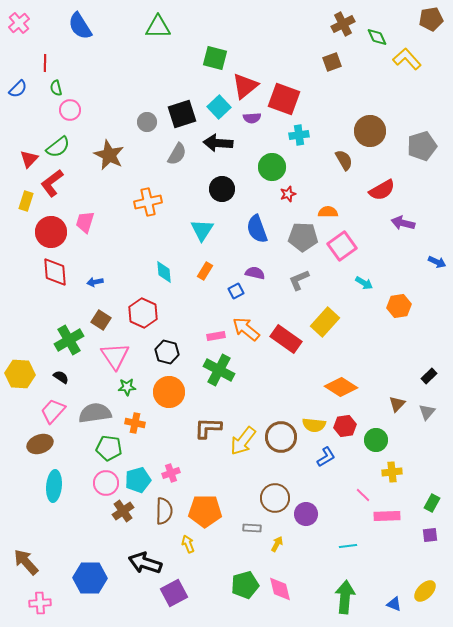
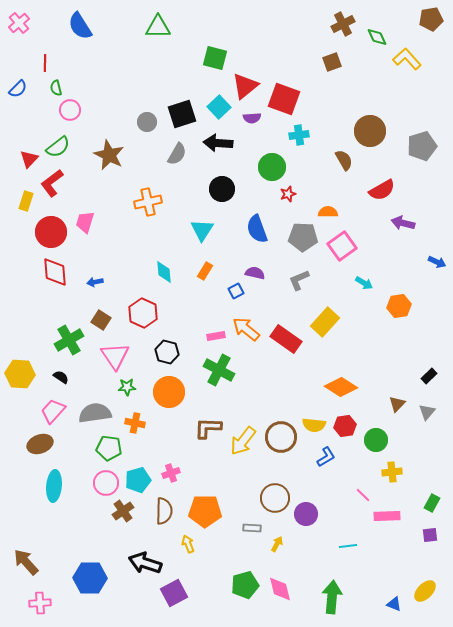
green arrow at (345, 597): moved 13 px left
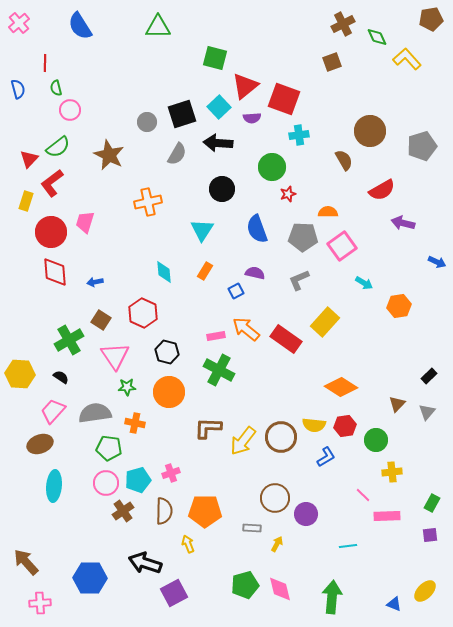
blue semicircle at (18, 89): rotated 60 degrees counterclockwise
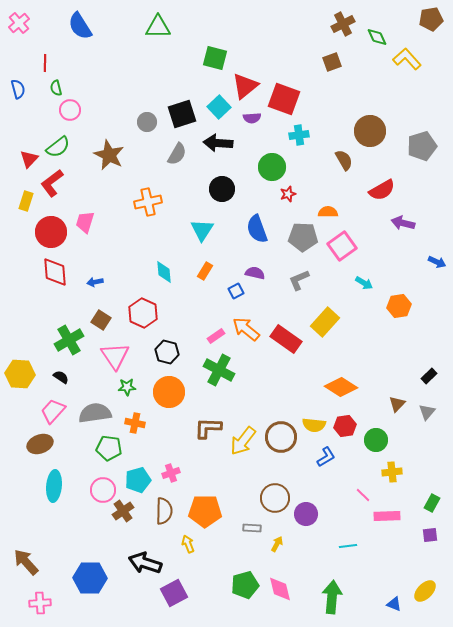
pink rectangle at (216, 336): rotated 24 degrees counterclockwise
pink circle at (106, 483): moved 3 px left, 7 px down
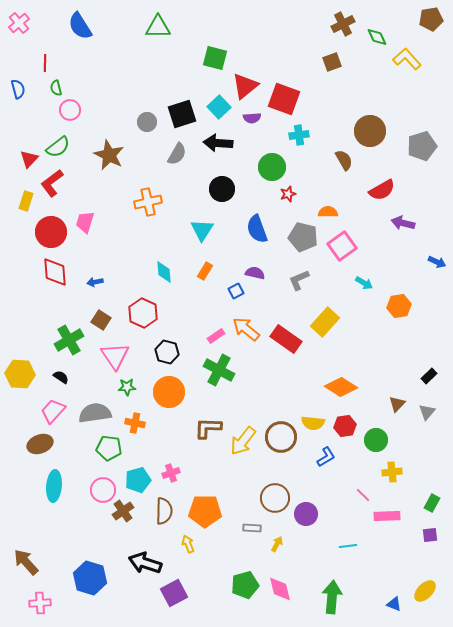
gray pentagon at (303, 237): rotated 12 degrees clockwise
yellow semicircle at (314, 425): moved 1 px left, 2 px up
blue hexagon at (90, 578): rotated 16 degrees clockwise
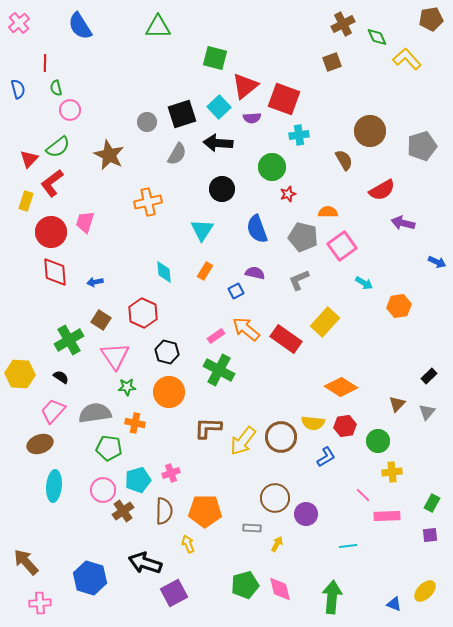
green circle at (376, 440): moved 2 px right, 1 px down
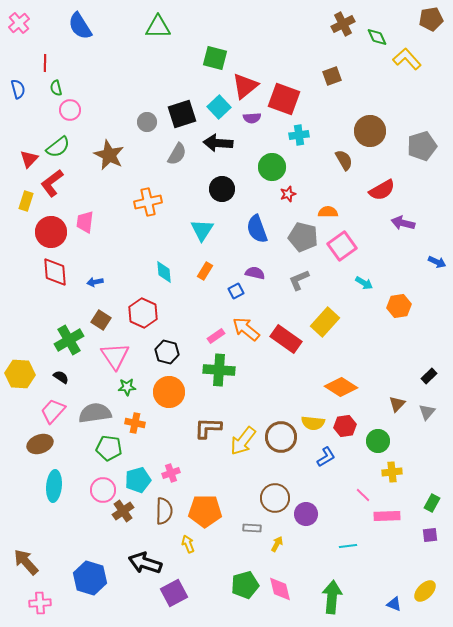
brown square at (332, 62): moved 14 px down
pink trapezoid at (85, 222): rotated 10 degrees counterclockwise
green cross at (219, 370): rotated 24 degrees counterclockwise
